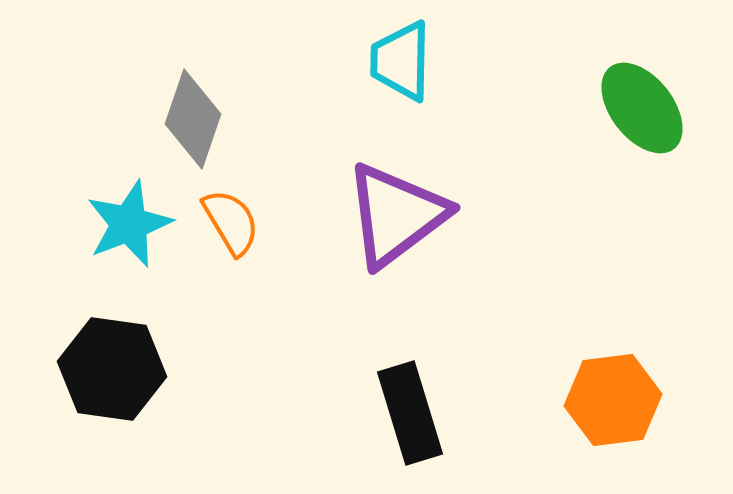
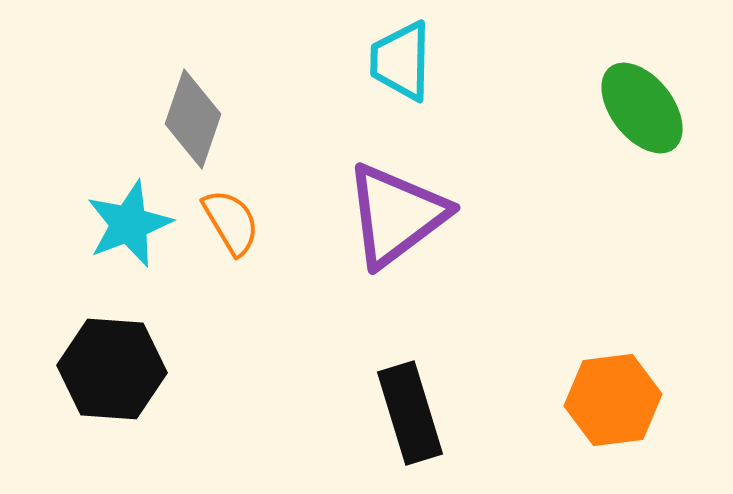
black hexagon: rotated 4 degrees counterclockwise
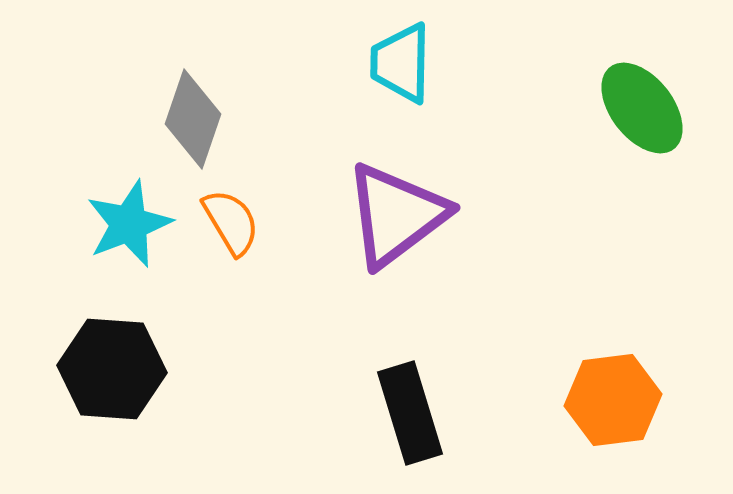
cyan trapezoid: moved 2 px down
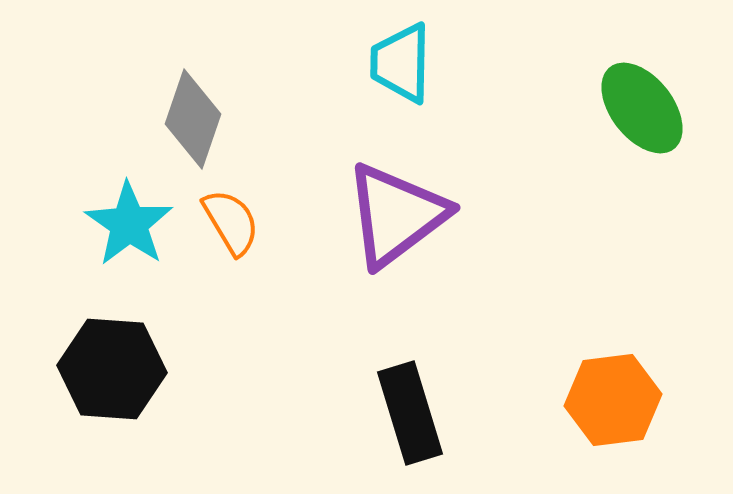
cyan star: rotated 16 degrees counterclockwise
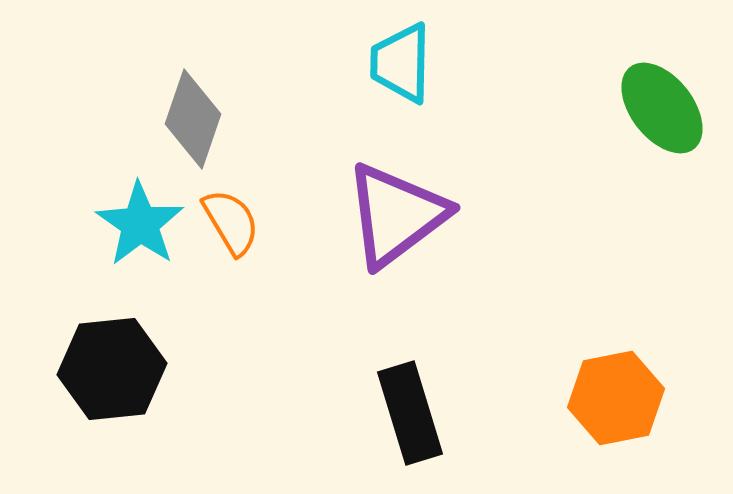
green ellipse: moved 20 px right
cyan star: moved 11 px right
black hexagon: rotated 10 degrees counterclockwise
orange hexagon: moved 3 px right, 2 px up; rotated 4 degrees counterclockwise
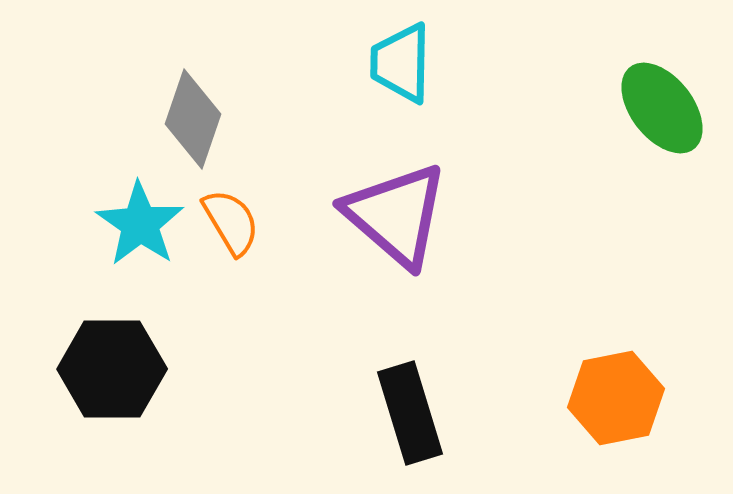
purple triangle: rotated 42 degrees counterclockwise
black hexagon: rotated 6 degrees clockwise
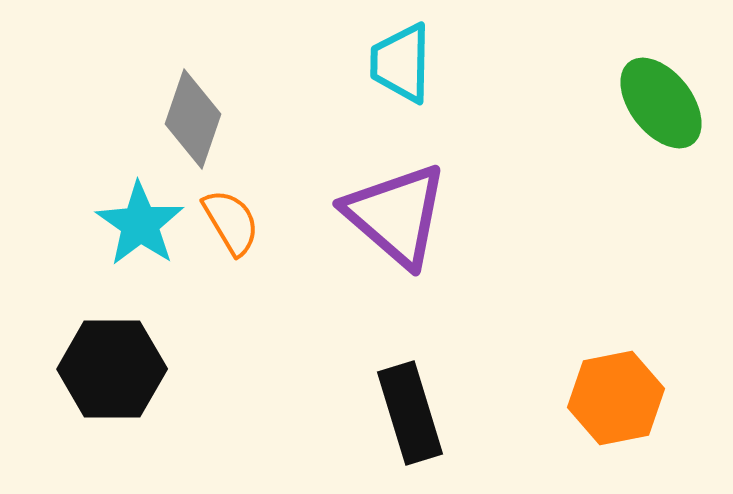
green ellipse: moved 1 px left, 5 px up
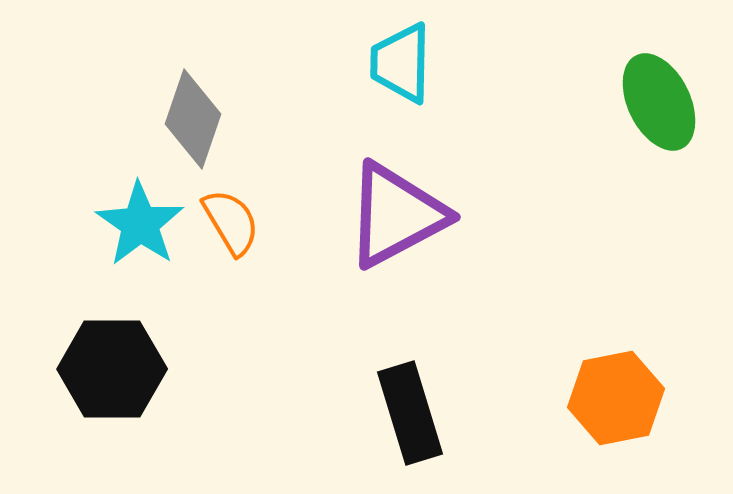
green ellipse: moved 2 px left, 1 px up; rotated 12 degrees clockwise
purple triangle: rotated 51 degrees clockwise
